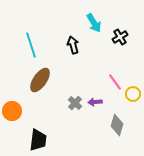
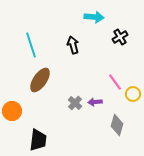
cyan arrow: moved 6 px up; rotated 54 degrees counterclockwise
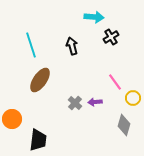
black cross: moved 9 px left
black arrow: moved 1 px left, 1 px down
yellow circle: moved 4 px down
orange circle: moved 8 px down
gray diamond: moved 7 px right
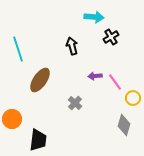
cyan line: moved 13 px left, 4 px down
purple arrow: moved 26 px up
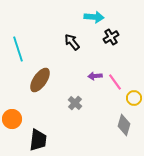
black arrow: moved 4 px up; rotated 24 degrees counterclockwise
yellow circle: moved 1 px right
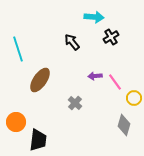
orange circle: moved 4 px right, 3 px down
